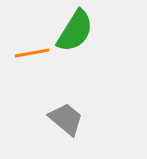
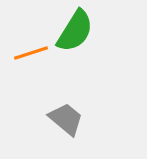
orange line: moved 1 px left; rotated 8 degrees counterclockwise
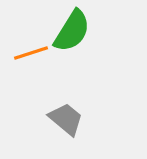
green semicircle: moved 3 px left
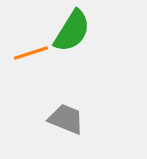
gray trapezoid: rotated 18 degrees counterclockwise
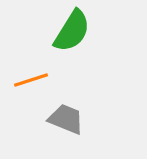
orange line: moved 27 px down
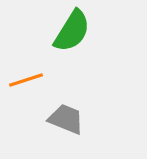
orange line: moved 5 px left
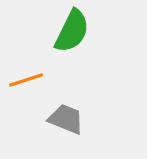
green semicircle: rotated 6 degrees counterclockwise
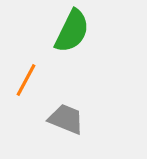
orange line: rotated 44 degrees counterclockwise
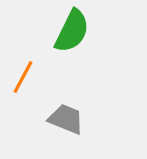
orange line: moved 3 px left, 3 px up
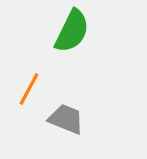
orange line: moved 6 px right, 12 px down
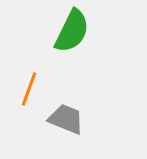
orange line: rotated 8 degrees counterclockwise
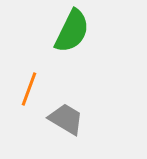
gray trapezoid: rotated 9 degrees clockwise
